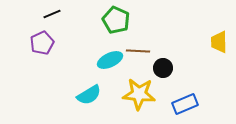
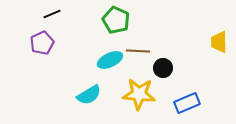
blue rectangle: moved 2 px right, 1 px up
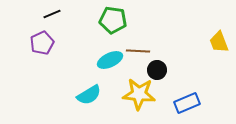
green pentagon: moved 3 px left; rotated 16 degrees counterclockwise
yellow trapezoid: rotated 20 degrees counterclockwise
black circle: moved 6 px left, 2 px down
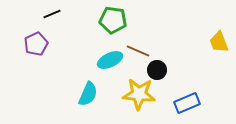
purple pentagon: moved 6 px left, 1 px down
brown line: rotated 20 degrees clockwise
cyan semicircle: moved 1 px left, 1 px up; rotated 35 degrees counterclockwise
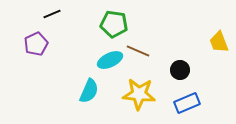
green pentagon: moved 1 px right, 4 px down
black circle: moved 23 px right
cyan semicircle: moved 1 px right, 3 px up
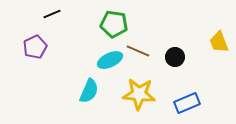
purple pentagon: moved 1 px left, 3 px down
black circle: moved 5 px left, 13 px up
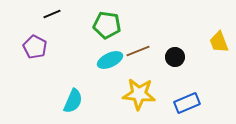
green pentagon: moved 7 px left, 1 px down
purple pentagon: rotated 20 degrees counterclockwise
brown line: rotated 45 degrees counterclockwise
cyan semicircle: moved 16 px left, 10 px down
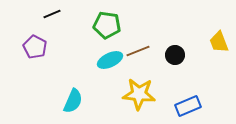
black circle: moved 2 px up
blue rectangle: moved 1 px right, 3 px down
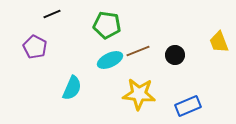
cyan semicircle: moved 1 px left, 13 px up
